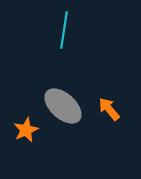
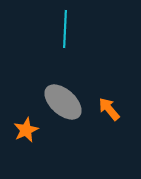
cyan line: moved 1 px right, 1 px up; rotated 6 degrees counterclockwise
gray ellipse: moved 4 px up
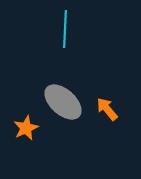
orange arrow: moved 2 px left
orange star: moved 2 px up
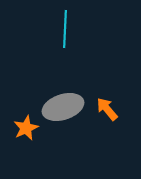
gray ellipse: moved 5 px down; rotated 60 degrees counterclockwise
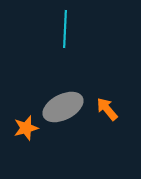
gray ellipse: rotated 9 degrees counterclockwise
orange star: rotated 10 degrees clockwise
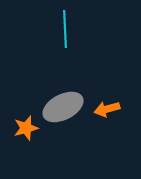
cyan line: rotated 6 degrees counterclockwise
orange arrow: rotated 65 degrees counterclockwise
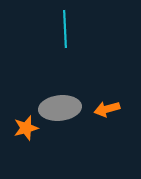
gray ellipse: moved 3 px left, 1 px down; rotated 21 degrees clockwise
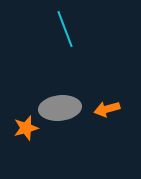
cyan line: rotated 18 degrees counterclockwise
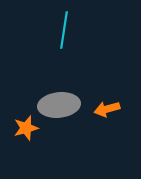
cyan line: moved 1 px left, 1 px down; rotated 30 degrees clockwise
gray ellipse: moved 1 px left, 3 px up
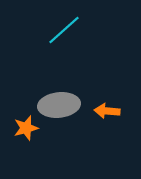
cyan line: rotated 39 degrees clockwise
orange arrow: moved 2 px down; rotated 20 degrees clockwise
